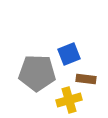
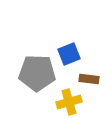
brown rectangle: moved 3 px right
yellow cross: moved 2 px down
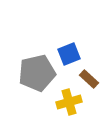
gray pentagon: rotated 15 degrees counterclockwise
brown rectangle: rotated 36 degrees clockwise
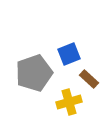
gray pentagon: moved 3 px left; rotated 6 degrees counterclockwise
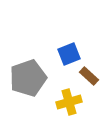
gray pentagon: moved 6 px left, 5 px down
brown rectangle: moved 3 px up
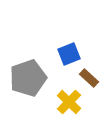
brown rectangle: moved 2 px down
yellow cross: rotated 30 degrees counterclockwise
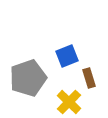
blue square: moved 2 px left, 2 px down
brown rectangle: rotated 30 degrees clockwise
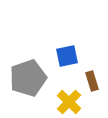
blue square: rotated 10 degrees clockwise
brown rectangle: moved 3 px right, 3 px down
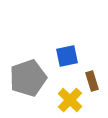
yellow cross: moved 1 px right, 2 px up
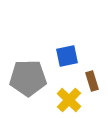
gray pentagon: rotated 18 degrees clockwise
yellow cross: moved 1 px left
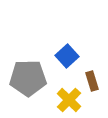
blue square: rotated 30 degrees counterclockwise
